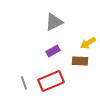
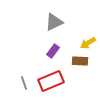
purple rectangle: rotated 24 degrees counterclockwise
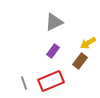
brown rectangle: rotated 56 degrees counterclockwise
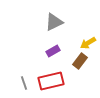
purple rectangle: rotated 24 degrees clockwise
red rectangle: rotated 10 degrees clockwise
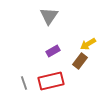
gray triangle: moved 5 px left, 6 px up; rotated 30 degrees counterclockwise
yellow arrow: moved 1 px down
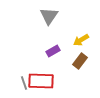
yellow arrow: moved 7 px left, 4 px up
red rectangle: moved 10 px left; rotated 15 degrees clockwise
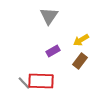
gray line: rotated 24 degrees counterclockwise
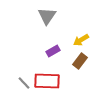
gray triangle: moved 2 px left
red rectangle: moved 6 px right
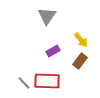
yellow arrow: rotated 98 degrees counterclockwise
